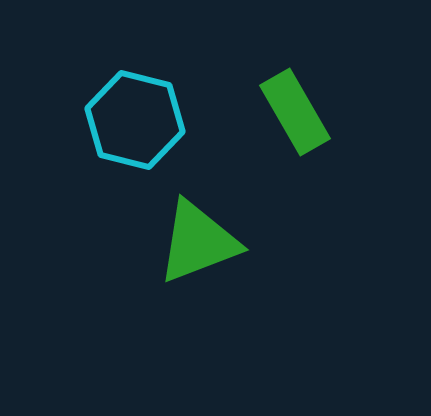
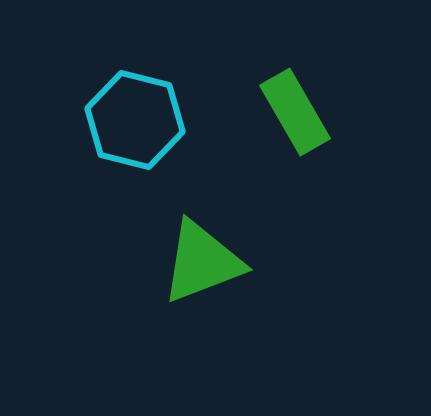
green triangle: moved 4 px right, 20 px down
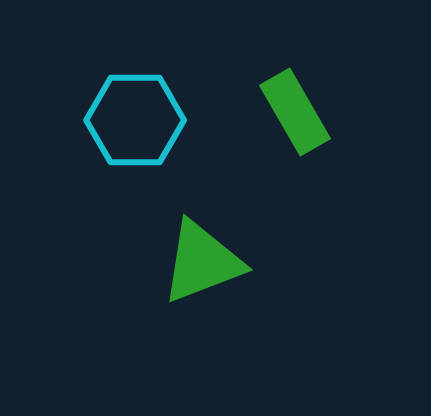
cyan hexagon: rotated 14 degrees counterclockwise
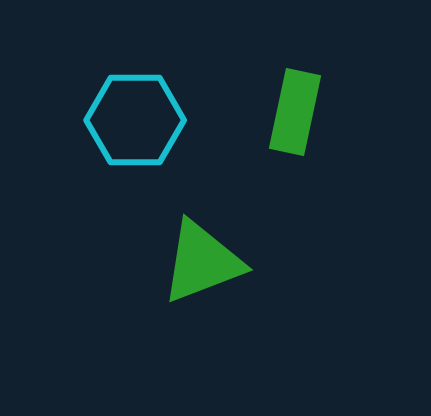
green rectangle: rotated 42 degrees clockwise
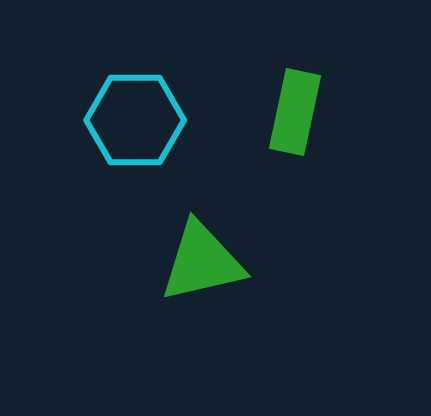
green triangle: rotated 8 degrees clockwise
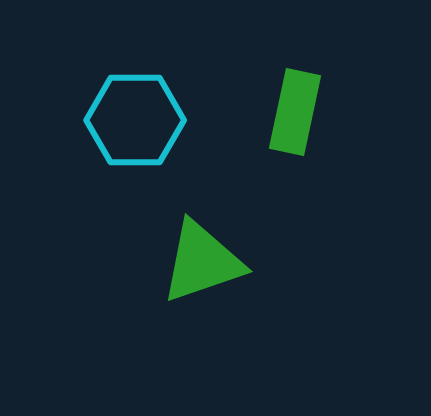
green triangle: rotated 6 degrees counterclockwise
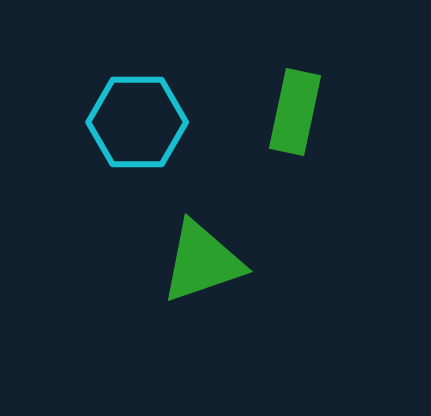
cyan hexagon: moved 2 px right, 2 px down
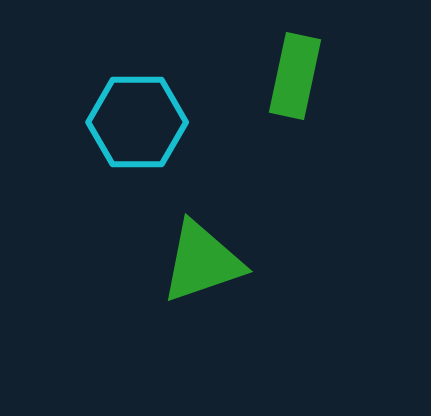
green rectangle: moved 36 px up
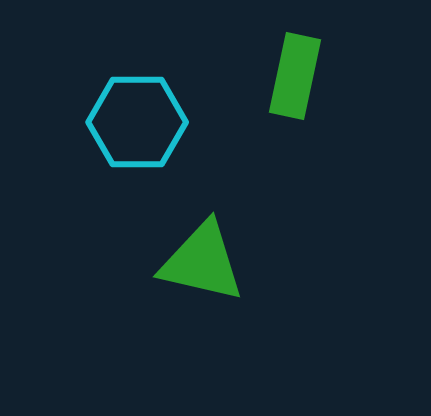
green triangle: rotated 32 degrees clockwise
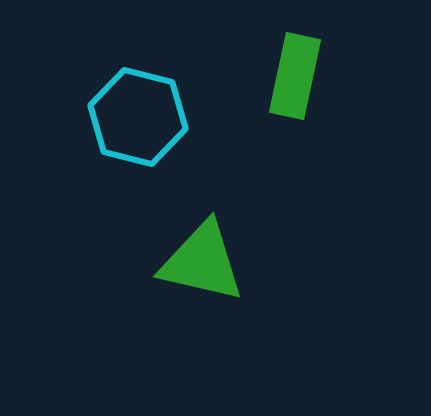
cyan hexagon: moved 1 px right, 5 px up; rotated 14 degrees clockwise
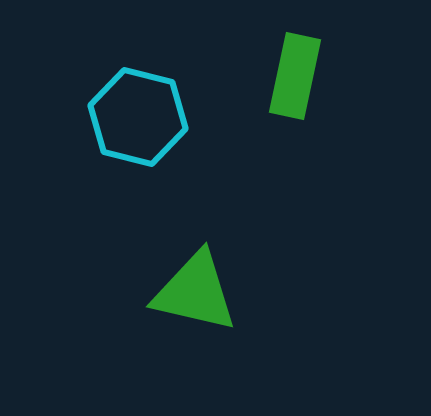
green triangle: moved 7 px left, 30 px down
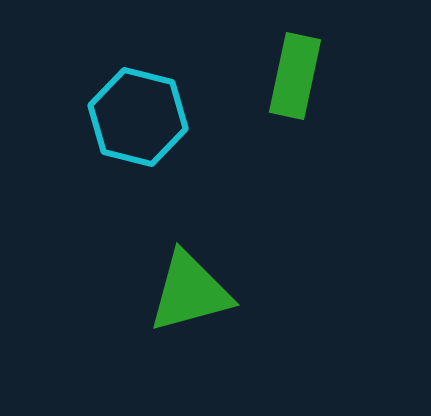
green triangle: moved 5 px left; rotated 28 degrees counterclockwise
